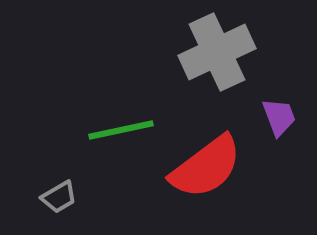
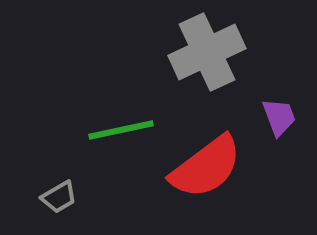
gray cross: moved 10 px left
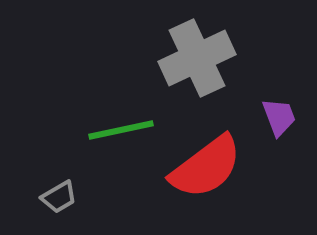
gray cross: moved 10 px left, 6 px down
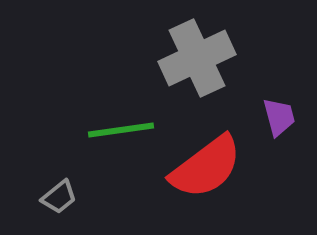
purple trapezoid: rotated 6 degrees clockwise
green line: rotated 4 degrees clockwise
gray trapezoid: rotated 9 degrees counterclockwise
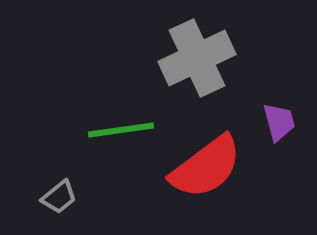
purple trapezoid: moved 5 px down
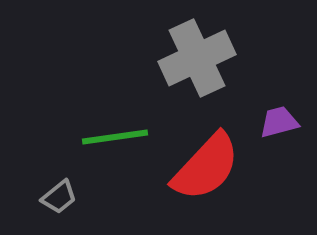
purple trapezoid: rotated 90 degrees counterclockwise
green line: moved 6 px left, 7 px down
red semicircle: rotated 10 degrees counterclockwise
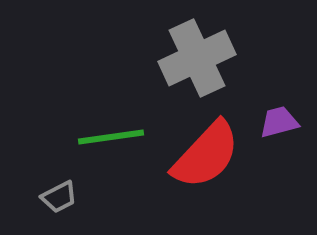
green line: moved 4 px left
red semicircle: moved 12 px up
gray trapezoid: rotated 12 degrees clockwise
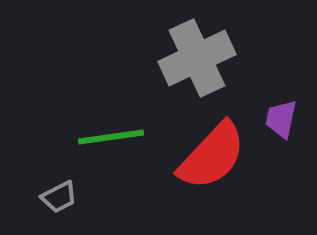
purple trapezoid: moved 2 px right, 3 px up; rotated 63 degrees counterclockwise
red semicircle: moved 6 px right, 1 px down
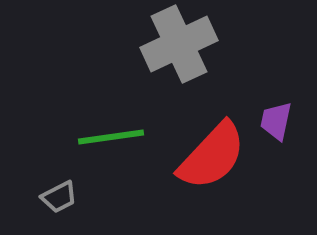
gray cross: moved 18 px left, 14 px up
purple trapezoid: moved 5 px left, 2 px down
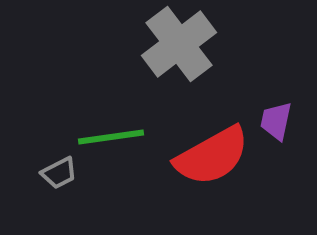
gray cross: rotated 12 degrees counterclockwise
red semicircle: rotated 18 degrees clockwise
gray trapezoid: moved 24 px up
